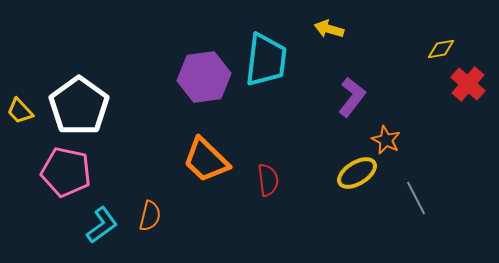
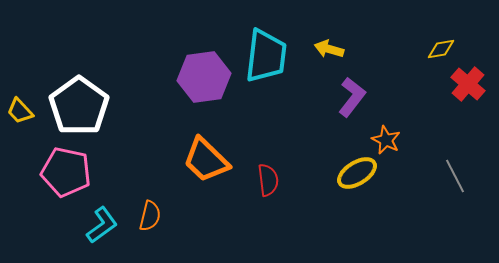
yellow arrow: moved 20 px down
cyan trapezoid: moved 4 px up
gray line: moved 39 px right, 22 px up
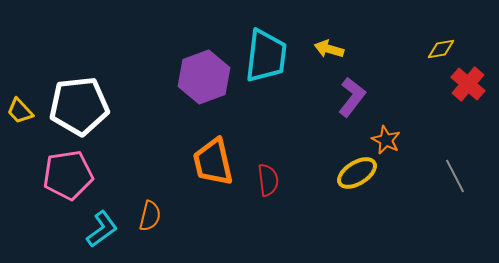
purple hexagon: rotated 12 degrees counterclockwise
white pentagon: rotated 30 degrees clockwise
orange trapezoid: moved 7 px right, 2 px down; rotated 33 degrees clockwise
pink pentagon: moved 2 px right, 3 px down; rotated 21 degrees counterclockwise
cyan L-shape: moved 4 px down
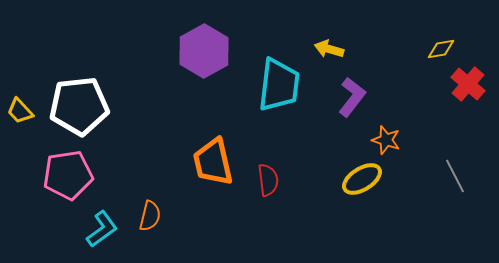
cyan trapezoid: moved 13 px right, 29 px down
purple hexagon: moved 26 px up; rotated 9 degrees counterclockwise
orange star: rotated 8 degrees counterclockwise
yellow ellipse: moved 5 px right, 6 px down
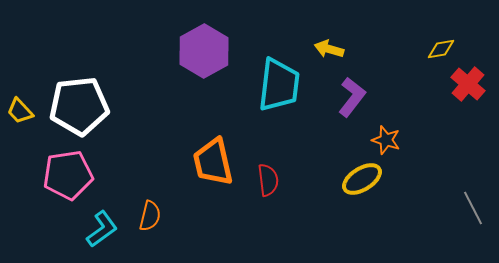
gray line: moved 18 px right, 32 px down
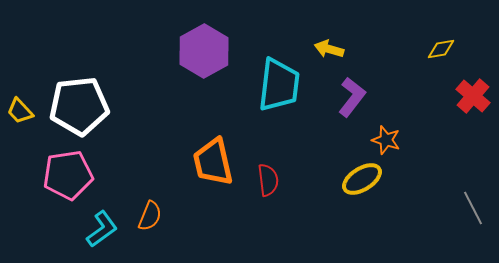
red cross: moved 5 px right, 12 px down
orange semicircle: rotated 8 degrees clockwise
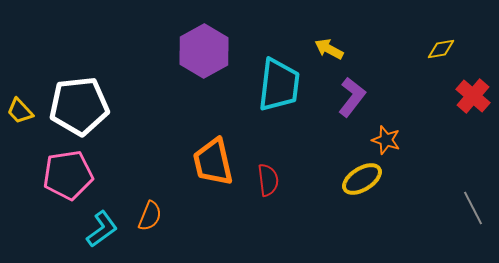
yellow arrow: rotated 12 degrees clockwise
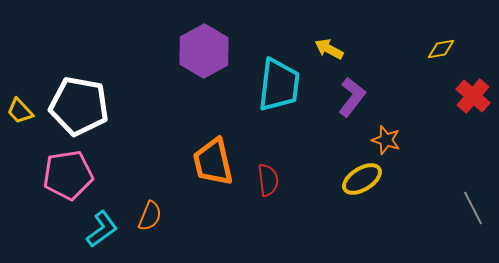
white pentagon: rotated 16 degrees clockwise
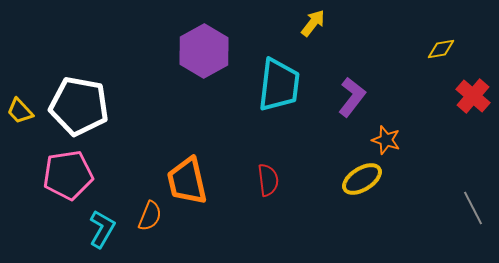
yellow arrow: moved 16 px left, 26 px up; rotated 100 degrees clockwise
orange trapezoid: moved 26 px left, 19 px down
cyan L-shape: rotated 24 degrees counterclockwise
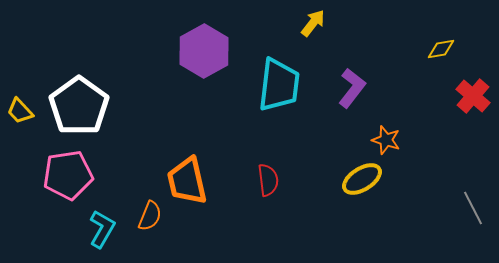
purple L-shape: moved 9 px up
white pentagon: rotated 26 degrees clockwise
